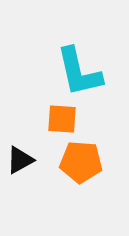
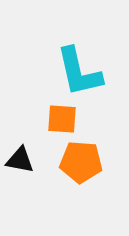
black triangle: rotated 40 degrees clockwise
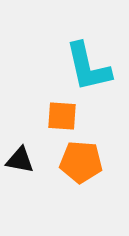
cyan L-shape: moved 9 px right, 5 px up
orange square: moved 3 px up
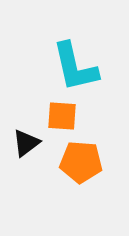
cyan L-shape: moved 13 px left
black triangle: moved 6 px right, 17 px up; rotated 48 degrees counterclockwise
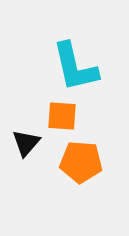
black triangle: rotated 12 degrees counterclockwise
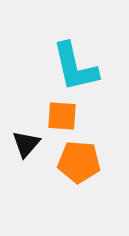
black triangle: moved 1 px down
orange pentagon: moved 2 px left
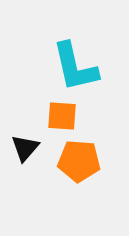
black triangle: moved 1 px left, 4 px down
orange pentagon: moved 1 px up
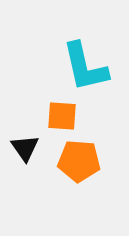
cyan L-shape: moved 10 px right
black triangle: rotated 16 degrees counterclockwise
